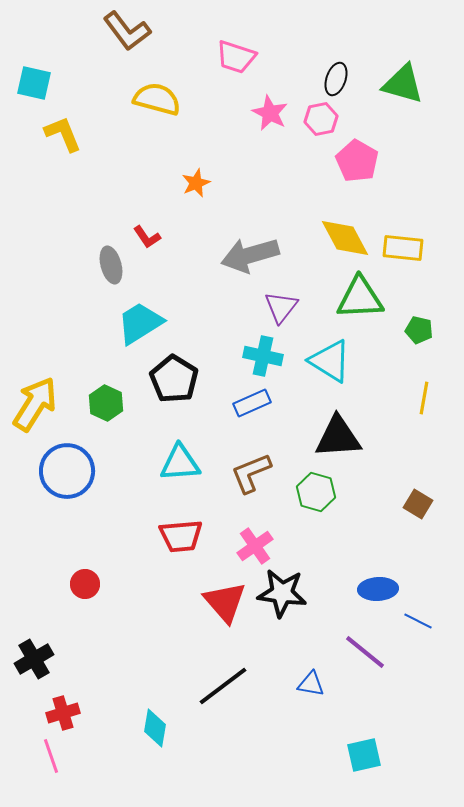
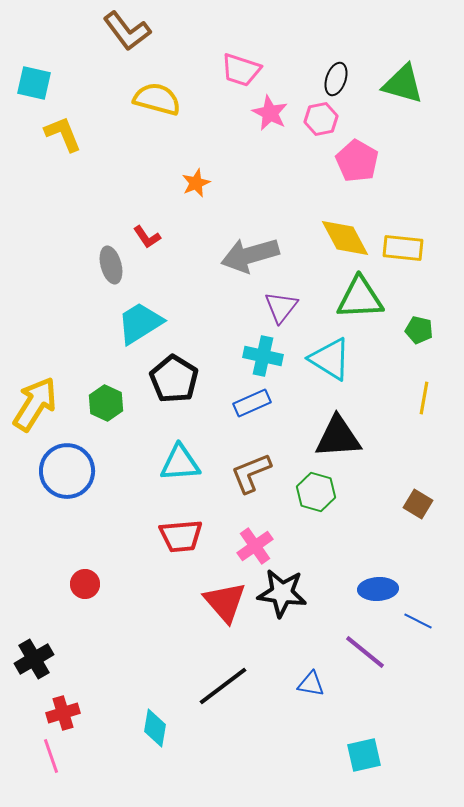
pink trapezoid at (236, 57): moved 5 px right, 13 px down
cyan triangle at (330, 361): moved 2 px up
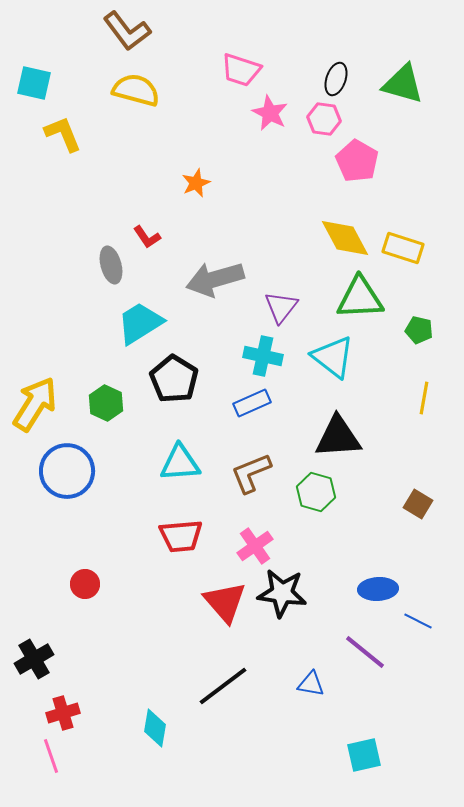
yellow semicircle at (157, 99): moved 21 px left, 9 px up
pink hexagon at (321, 119): moved 3 px right; rotated 20 degrees clockwise
yellow rectangle at (403, 248): rotated 12 degrees clockwise
gray arrow at (250, 255): moved 35 px left, 24 px down
cyan triangle at (330, 359): moved 3 px right, 2 px up; rotated 6 degrees clockwise
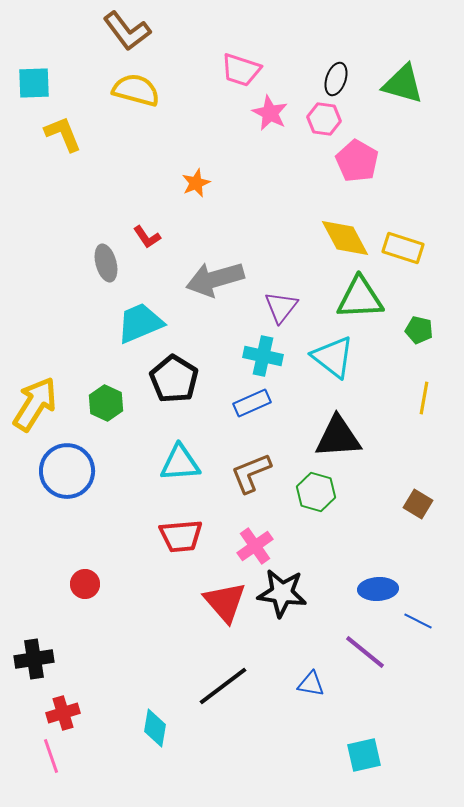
cyan square at (34, 83): rotated 15 degrees counterclockwise
gray ellipse at (111, 265): moved 5 px left, 2 px up
cyan trapezoid at (140, 323): rotated 9 degrees clockwise
black cross at (34, 659): rotated 21 degrees clockwise
